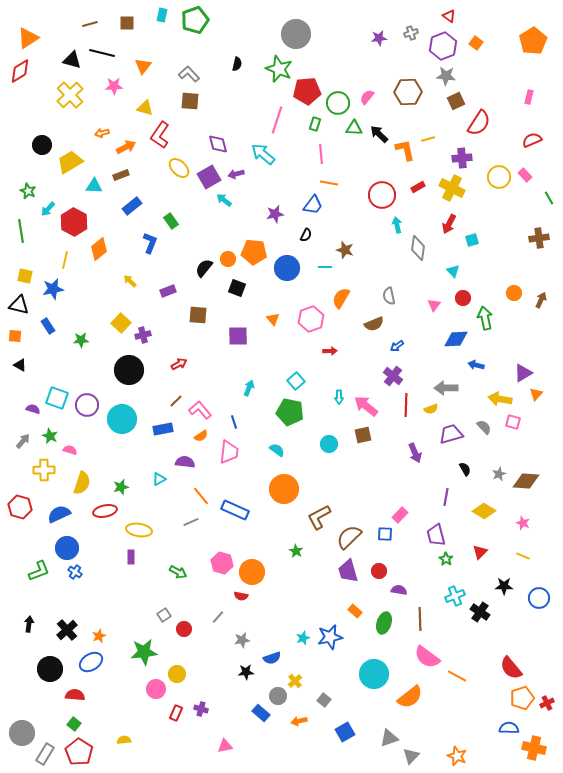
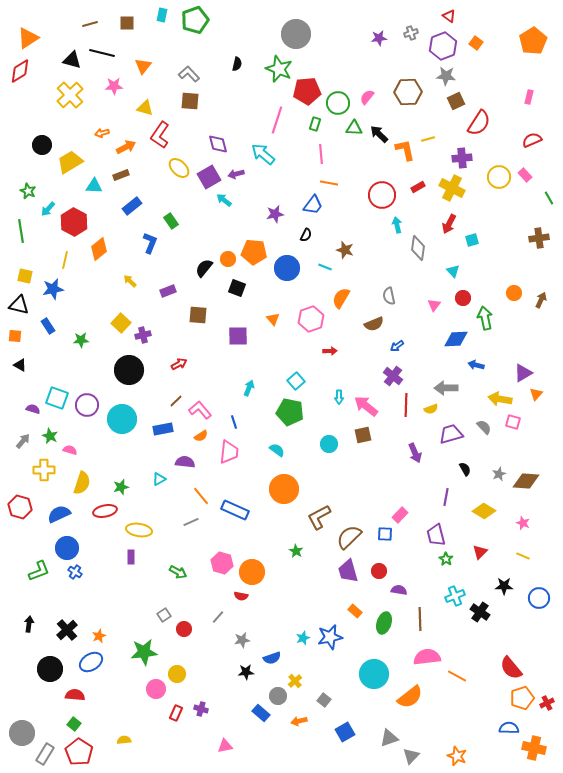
cyan line at (325, 267): rotated 24 degrees clockwise
pink semicircle at (427, 657): rotated 136 degrees clockwise
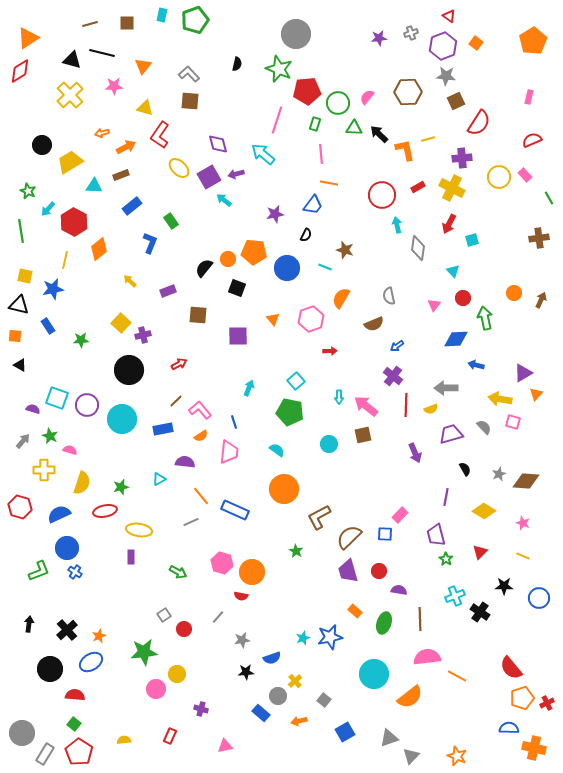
red rectangle at (176, 713): moved 6 px left, 23 px down
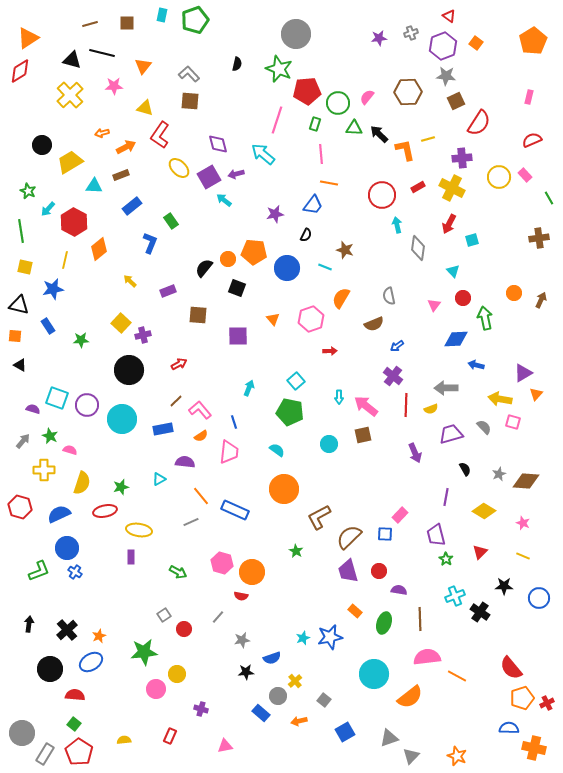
yellow square at (25, 276): moved 9 px up
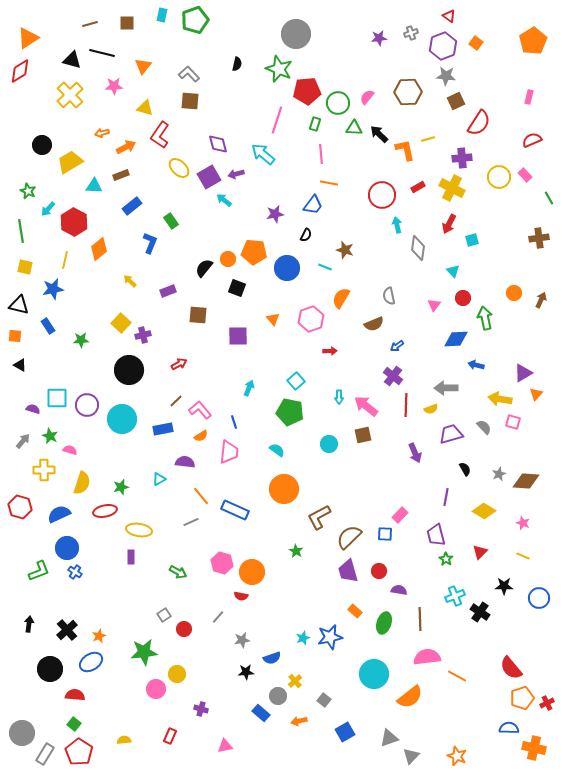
cyan square at (57, 398): rotated 20 degrees counterclockwise
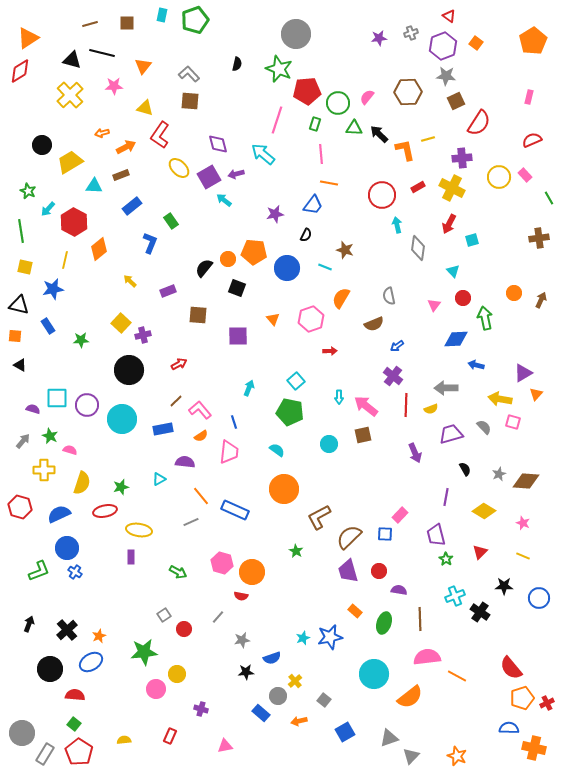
black arrow at (29, 624): rotated 14 degrees clockwise
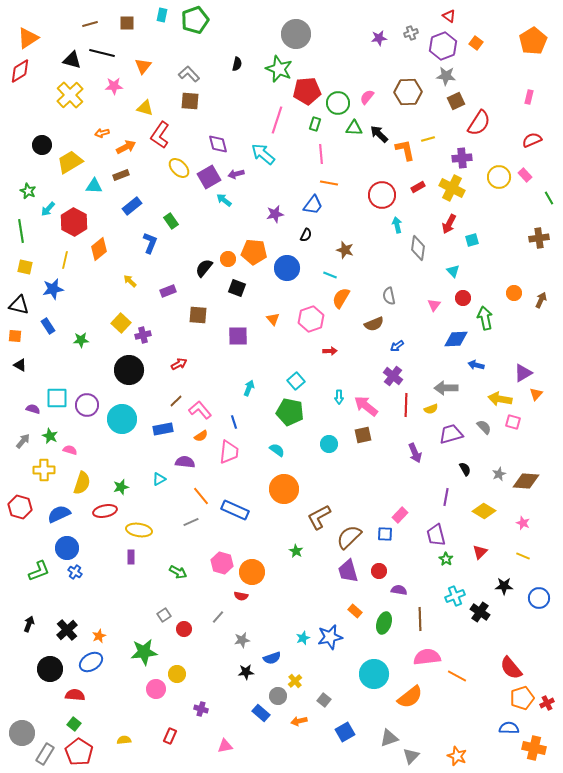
cyan line at (325, 267): moved 5 px right, 8 px down
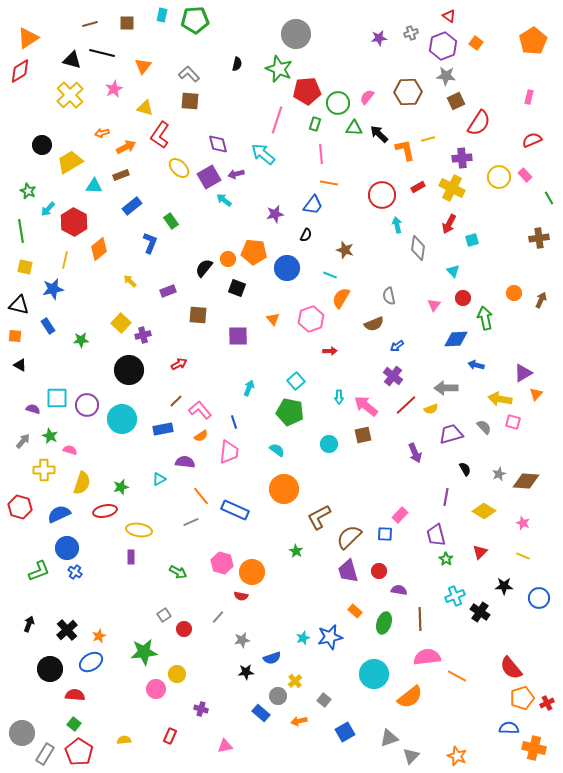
green pentagon at (195, 20): rotated 16 degrees clockwise
pink star at (114, 86): moved 3 px down; rotated 24 degrees counterclockwise
red line at (406, 405): rotated 45 degrees clockwise
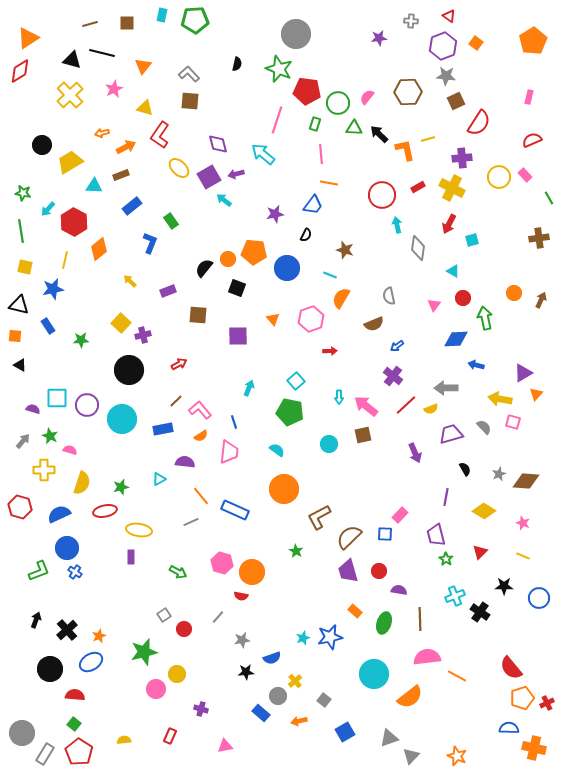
gray cross at (411, 33): moved 12 px up; rotated 24 degrees clockwise
red pentagon at (307, 91): rotated 12 degrees clockwise
green star at (28, 191): moved 5 px left, 2 px down; rotated 14 degrees counterclockwise
cyan triangle at (453, 271): rotated 16 degrees counterclockwise
black arrow at (29, 624): moved 7 px right, 4 px up
green star at (144, 652): rotated 8 degrees counterclockwise
